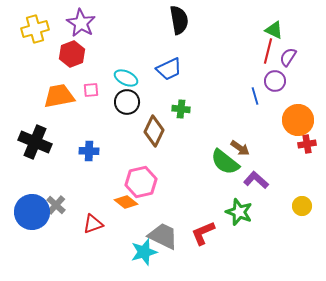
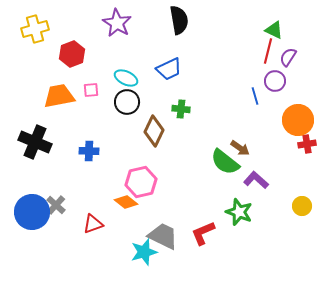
purple star: moved 36 px right
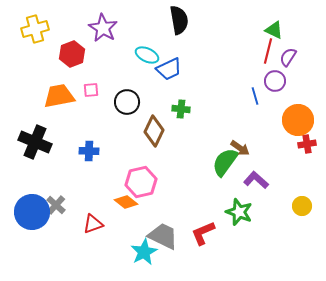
purple star: moved 14 px left, 5 px down
cyan ellipse: moved 21 px right, 23 px up
green semicircle: rotated 88 degrees clockwise
cyan star: rotated 12 degrees counterclockwise
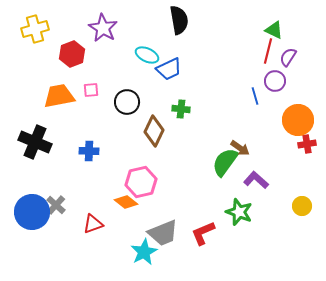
gray trapezoid: moved 3 px up; rotated 132 degrees clockwise
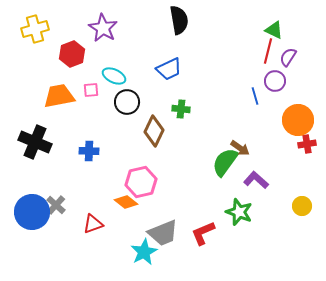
cyan ellipse: moved 33 px left, 21 px down
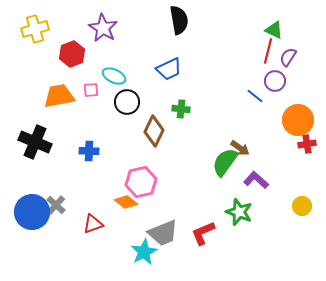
blue line: rotated 36 degrees counterclockwise
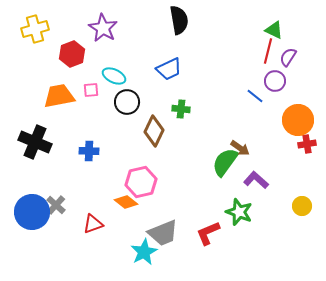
red L-shape: moved 5 px right
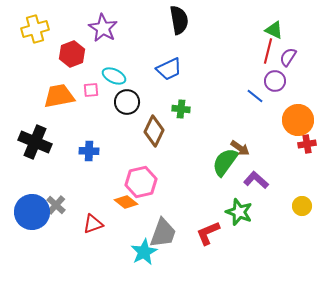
gray trapezoid: rotated 48 degrees counterclockwise
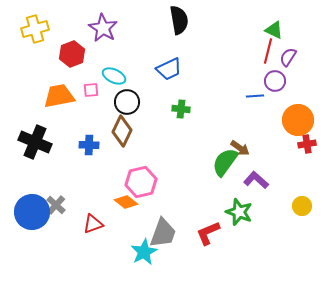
blue line: rotated 42 degrees counterclockwise
brown diamond: moved 32 px left
blue cross: moved 6 px up
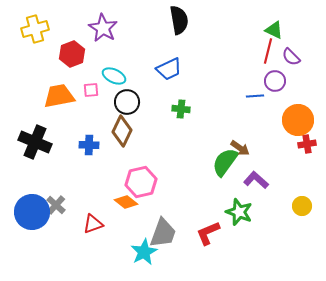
purple semicircle: moved 3 px right; rotated 78 degrees counterclockwise
